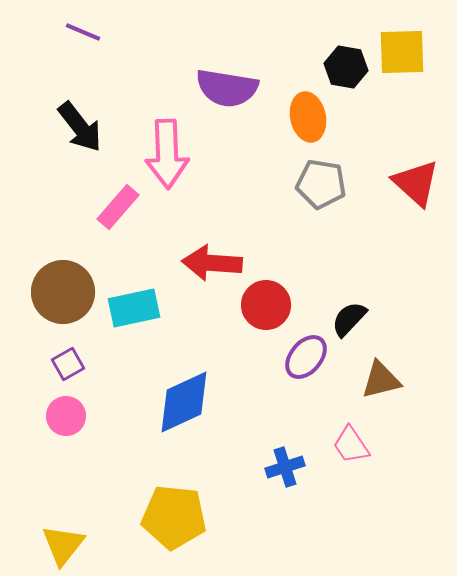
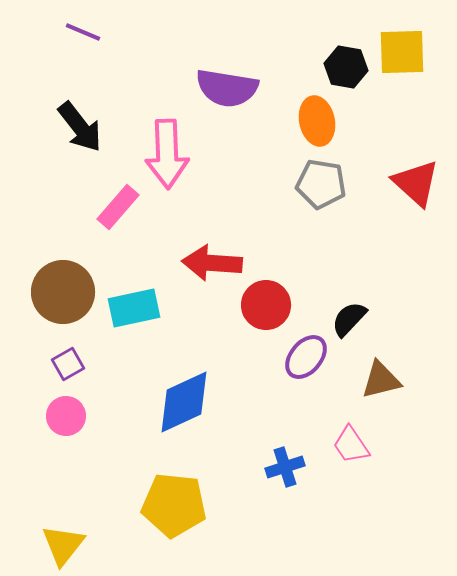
orange ellipse: moved 9 px right, 4 px down
yellow pentagon: moved 12 px up
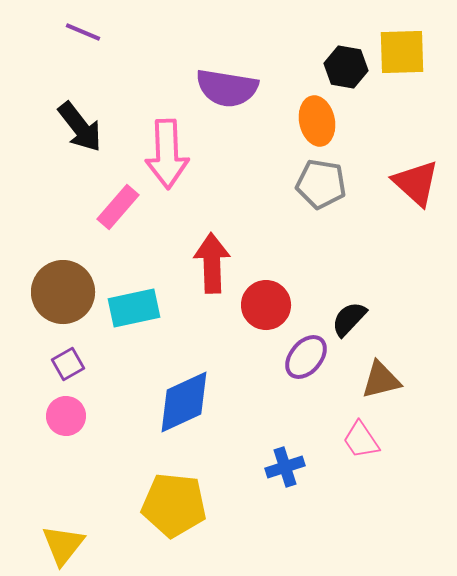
red arrow: rotated 84 degrees clockwise
pink trapezoid: moved 10 px right, 5 px up
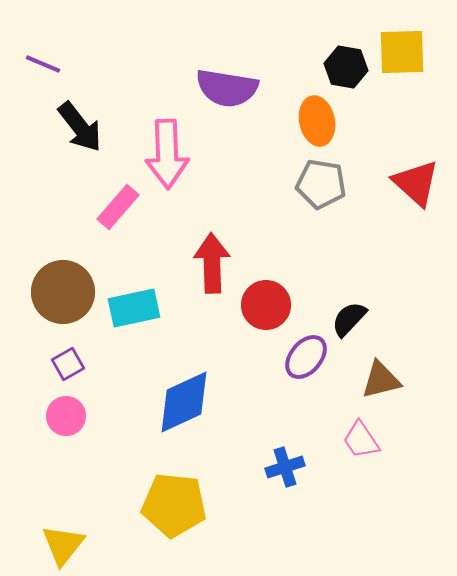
purple line: moved 40 px left, 32 px down
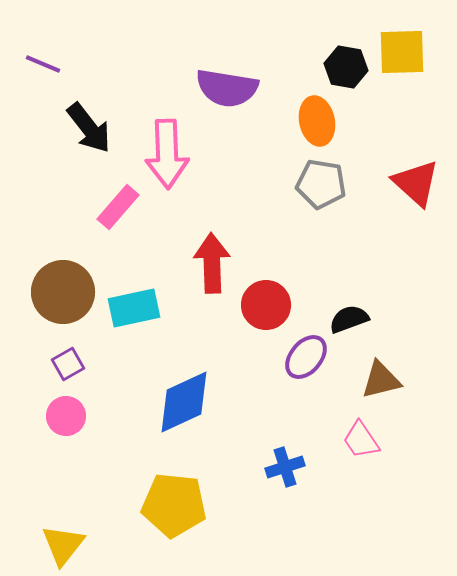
black arrow: moved 9 px right, 1 px down
black semicircle: rotated 27 degrees clockwise
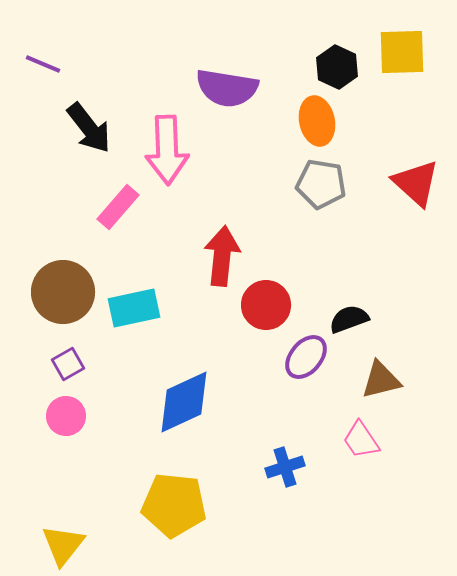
black hexagon: moved 9 px left; rotated 15 degrees clockwise
pink arrow: moved 4 px up
red arrow: moved 10 px right, 7 px up; rotated 8 degrees clockwise
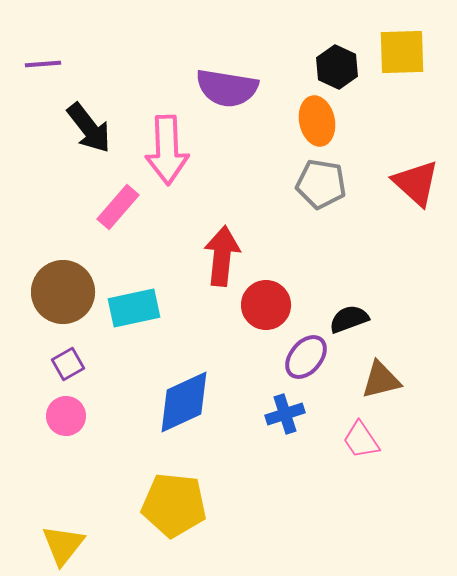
purple line: rotated 27 degrees counterclockwise
blue cross: moved 53 px up
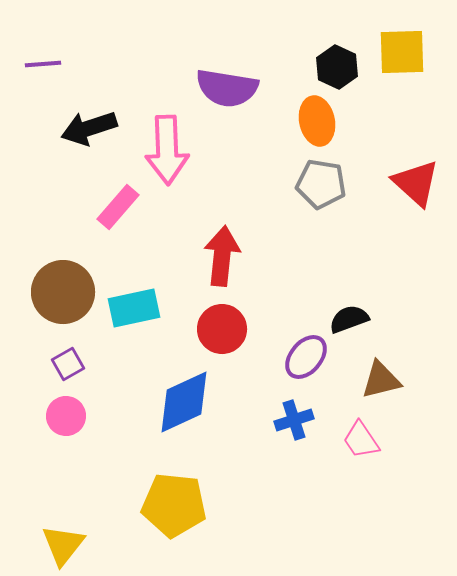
black arrow: rotated 110 degrees clockwise
red circle: moved 44 px left, 24 px down
blue cross: moved 9 px right, 6 px down
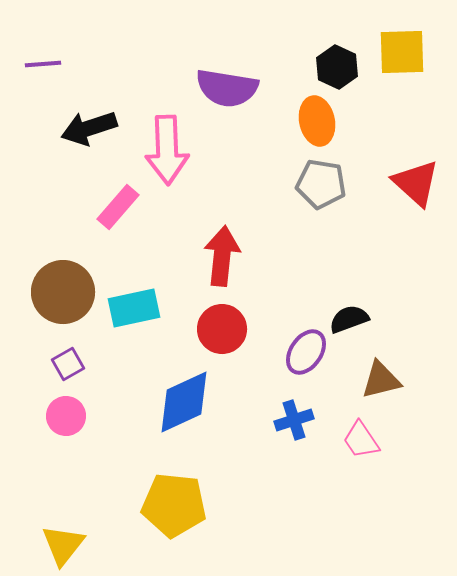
purple ellipse: moved 5 px up; rotated 6 degrees counterclockwise
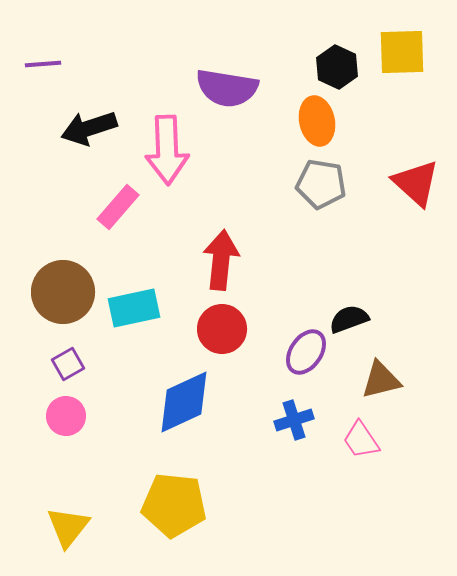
red arrow: moved 1 px left, 4 px down
yellow triangle: moved 5 px right, 18 px up
